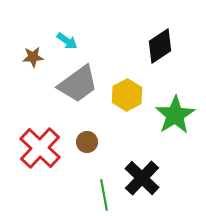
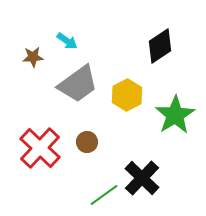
green line: rotated 64 degrees clockwise
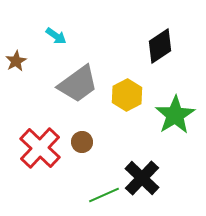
cyan arrow: moved 11 px left, 5 px up
brown star: moved 17 px left, 4 px down; rotated 25 degrees counterclockwise
brown circle: moved 5 px left
green line: rotated 12 degrees clockwise
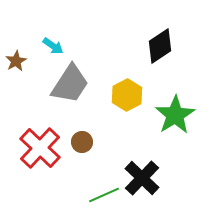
cyan arrow: moved 3 px left, 10 px down
gray trapezoid: moved 8 px left; rotated 21 degrees counterclockwise
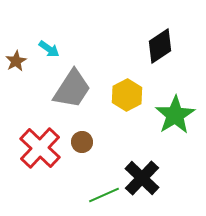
cyan arrow: moved 4 px left, 3 px down
gray trapezoid: moved 2 px right, 5 px down
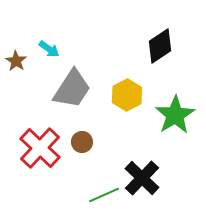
brown star: rotated 10 degrees counterclockwise
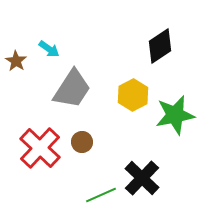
yellow hexagon: moved 6 px right
green star: rotated 21 degrees clockwise
green line: moved 3 px left
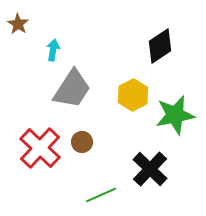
cyan arrow: moved 4 px right, 1 px down; rotated 115 degrees counterclockwise
brown star: moved 2 px right, 37 px up
black cross: moved 8 px right, 9 px up
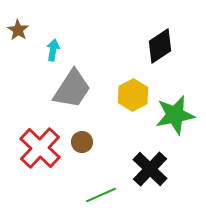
brown star: moved 6 px down
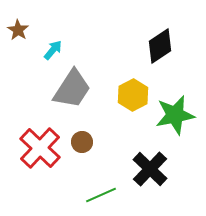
cyan arrow: rotated 30 degrees clockwise
